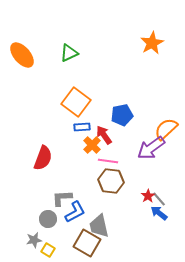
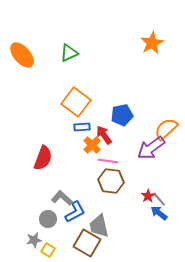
gray L-shape: rotated 45 degrees clockwise
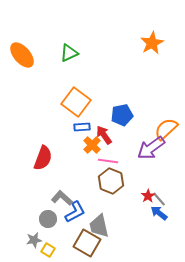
brown hexagon: rotated 15 degrees clockwise
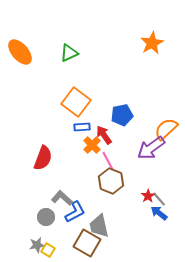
orange ellipse: moved 2 px left, 3 px up
pink line: rotated 54 degrees clockwise
gray circle: moved 2 px left, 2 px up
gray star: moved 3 px right, 5 px down
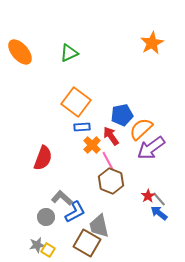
orange semicircle: moved 25 px left
red arrow: moved 7 px right, 1 px down
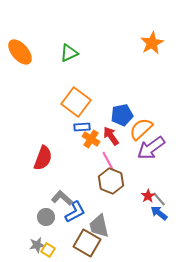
orange cross: moved 1 px left, 6 px up; rotated 12 degrees counterclockwise
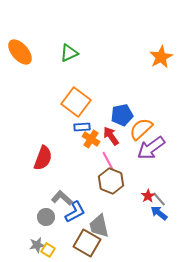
orange star: moved 9 px right, 14 px down
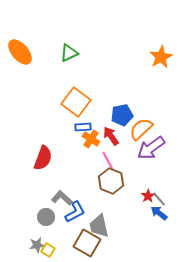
blue rectangle: moved 1 px right
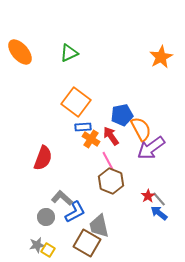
orange semicircle: rotated 105 degrees clockwise
